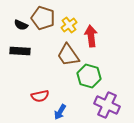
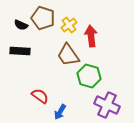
red semicircle: rotated 132 degrees counterclockwise
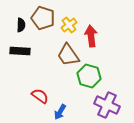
black semicircle: rotated 112 degrees counterclockwise
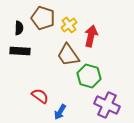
black semicircle: moved 2 px left, 3 px down
red arrow: rotated 20 degrees clockwise
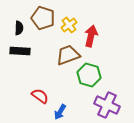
brown trapezoid: rotated 105 degrees clockwise
green hexagon: moved 1 px up
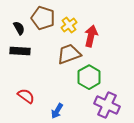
black semicircle: rotated 32 degrees counterclockwise
brown trapezoid: moved 1 px right, 1 px up
green hexagon: moved 2 px down; rotated 15 degrees clockwise
red semicircle: moved 14 px left
blue arrow: moved 3 px left, 1 px up
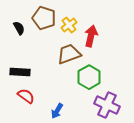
brown pentagon: moved 1 px right
black rectangle: moved 21 px down
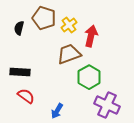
black semicircle: rotated 136 degrees counterclockwise
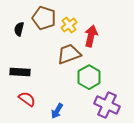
black semicircle: moved 1 px down
red semicircle: moved 1 px right, 3 px down
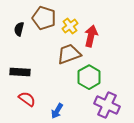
yellow cross: moved 1 px right, 1 px down
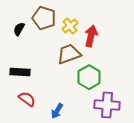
black semicircle: rotated 16 degrees clockwise
purple cross: rotated 20 degrees counterclockwise
